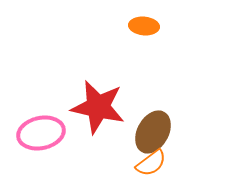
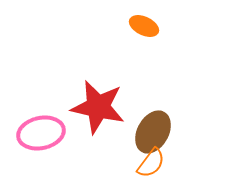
orange ellipse: rotated 20 degrees clockwise
orange semicircle: rotated 16 degrees counterclockwise
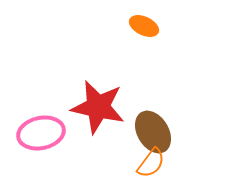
brown ellipse: rotated 60 degrees counterclockwise
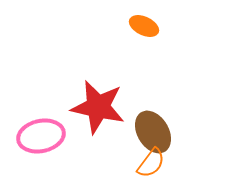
pink ellipse: moved 3 px down
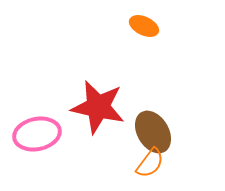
pink ellipse: moved 4 px left, 2 px up
orange semicircle: moved 1 px left
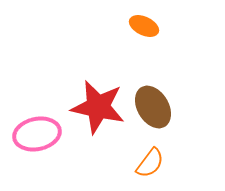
brown ellipse: moved 25 px up
